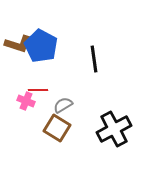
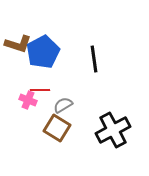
blue pentagon: moved 2 px right, 6 px down; rotated 16 degrees clockwise
red line: moved 2 px right
pink cross: moved 2 px right, 1 px up
black cross: moved 1 px left, 1 px down
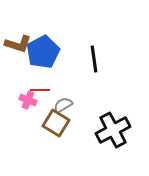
brown square: moved 1 px left, 5 px up
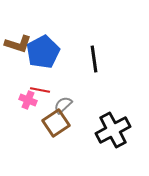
red line: rotated 12 degrees clockwise
gray semicircle: rotated 12 degrees counterclockwise
brown square: rotated 24 degrees clockwise
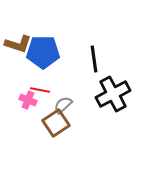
blue pentagon: rotated 28 degrees clockwise
black cross: moved 36 px up
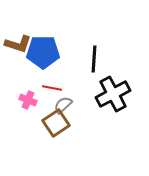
black line: rotated 12 degrees clockwise
red line: moved 12 px right, 2 px up
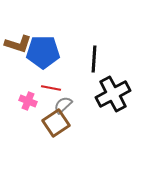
red line: moved 1 px left
pink cross: moved 1 px down
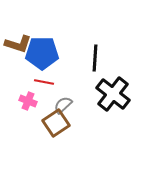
blue pentagon: moved 1 px left, 1 px down
black line: moved 1 px right, 1 px up
red line: moved 7 px left, 6 px up
black cross: rotated 24 degrees counterclockwise
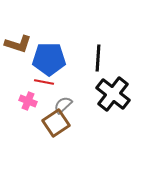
blue pentagon: moved 7 px right, 6 px down
black line: moved 3 px right
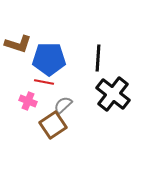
brown square: moved 3 px left, 2 px down
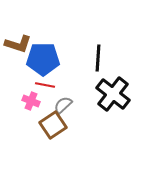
blue pentagon: moved 6 px left
red line: moved 1 px right, 3 px down
pink cross: moved 3 px right
